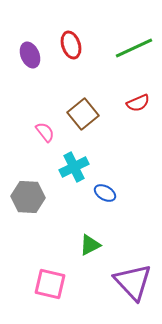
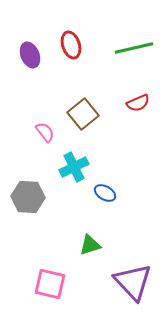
green line: rotated 12 degrees clockwise
green triangle: rotated 10 degrees clockwise
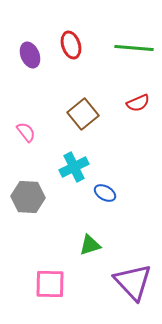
green line: rotated 18 degrees clockwise
pink semicircle: moved 19 px left
pink square: rotated 12 degrees counterclockwise
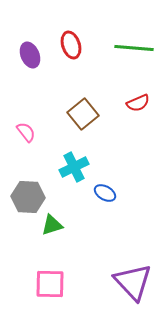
green triangle: moved 38 px left, 20 px up
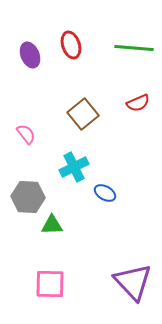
pink semicircle: moved 2 px down
green triangle: rotated 15 degrees clockwise
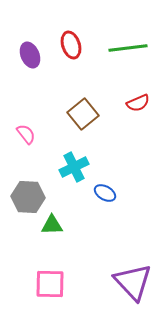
green line: moved 6 px left; rotated 12 degrees counterclockwise
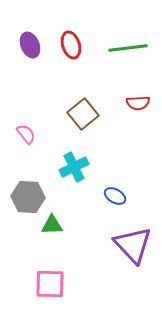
purple ellipse: moved 10 px up
red semicircle: rotated 20 degrees clockwise
blue ellipse: moved 10 px right, 3 px down
purple triangle: moved 37 px up
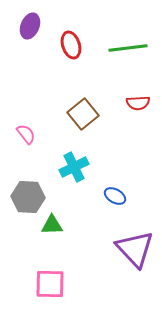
purple ellipse: moved 19 px up; rotated 45 degrees clockwise
purple triangle: moved 2 px right, 4 px down
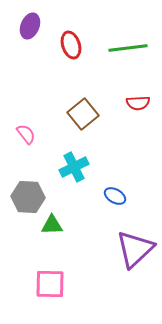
purple triangle: rotated 30 degrees clockwise
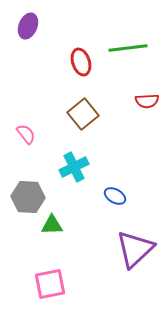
purple ellipse: moved 2 px left
red ellipse: moved 10 px right, 17 px down
red semicircle: moved 9 px right, 2 px up
pink square: rotated 12 degrees counterclockwise
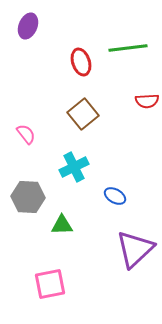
green triangle: moved 10 px right
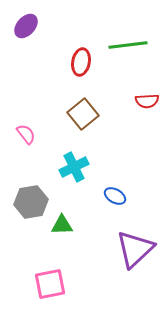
purple ellipse: moved 2 px left; rotated 20 degrees clockwise
green line: moved 3 px up
red ellipse: rotated 28 degrees clockwise
gray hexagon: moved 3 px right, 5 px down; rotated 12 degrees counterclockwise
